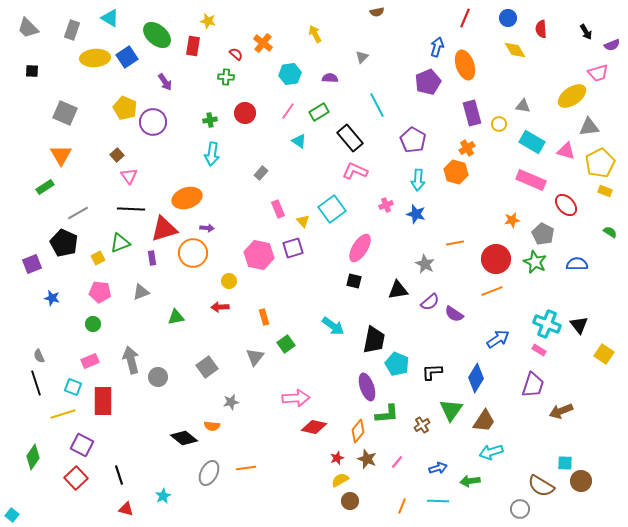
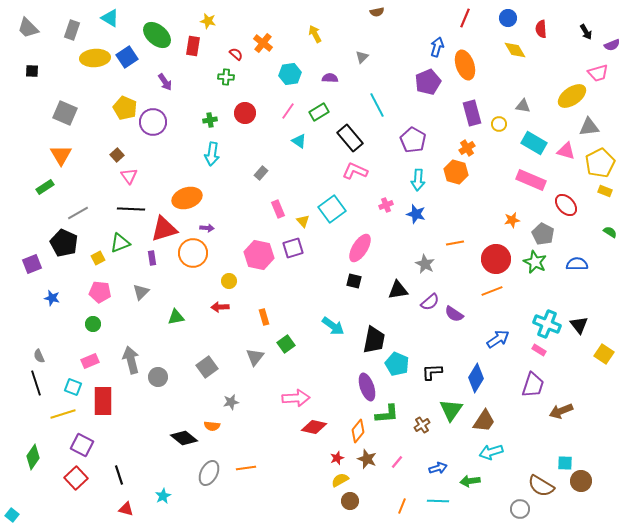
cyan rectangle at (532, 142): moved 2 px right, 1 px down
gray triangle at (141, 292): rotated 24 degrees counterclockwise
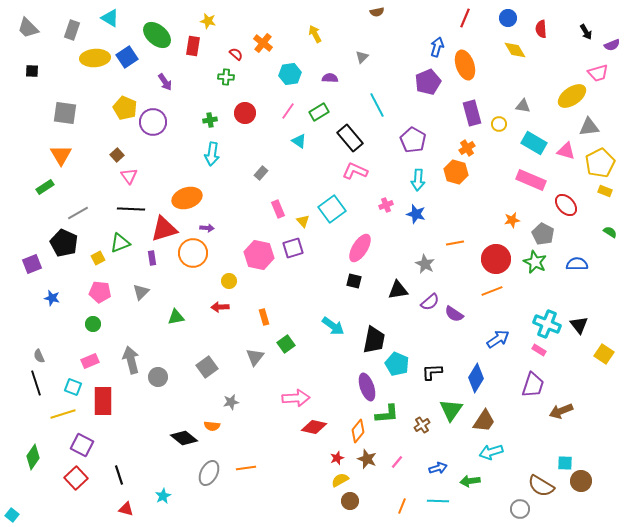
gray square at (65, 113): rotated 15 degrees counterclockwise
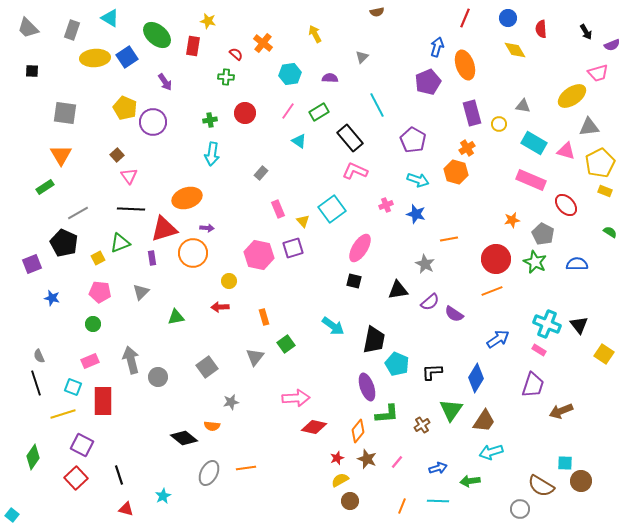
cyan arrow at (418, 180): rotated 75 degrees counterclockwise
orange line at (455, 243): moved 6 px left, 4 px up
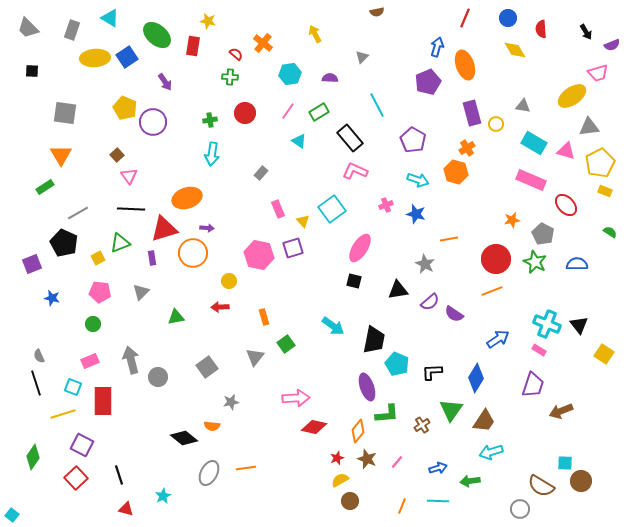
green cross at (226, 77): moved 4 px right
yellow circle at (499, 124): moved 3 px left
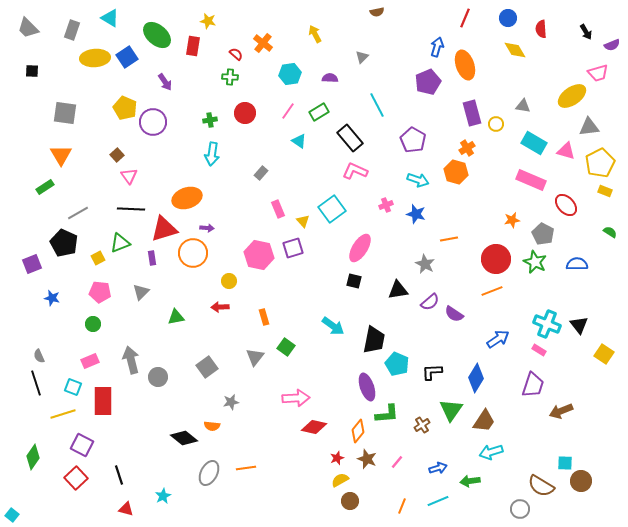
green square at (286, 344): moved 3 px down; rotated 18 degrees counterclockwise
cyan line at (438, 501): rotated 25 degrees counterclockwise
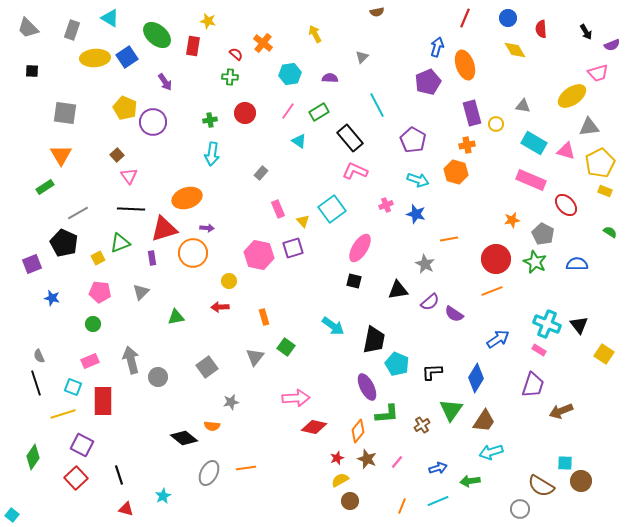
orange cross at (467, 148): moved 3 px up; rotated 21 degrees clockwise
purple ellipse at (367, 387): rotated 8 degrees counterclockwise
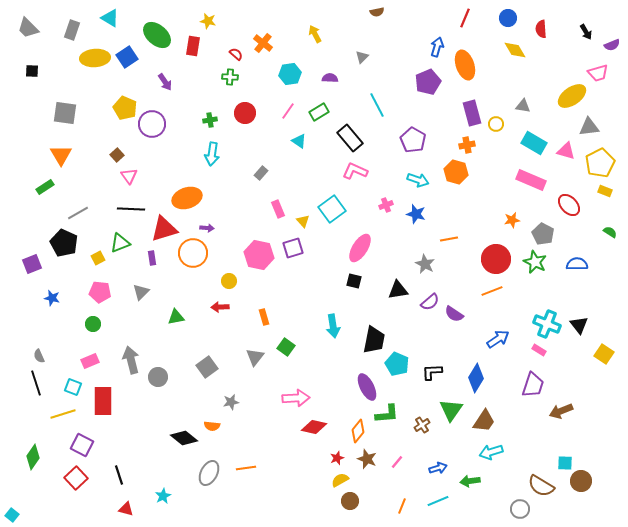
purple circle at (153, 122): moved 1 px left, 2 px down
red ellipse at (566, 205): moved 3 px right
cyan arrow at (333, 326): rotated 45 degrees clockwise
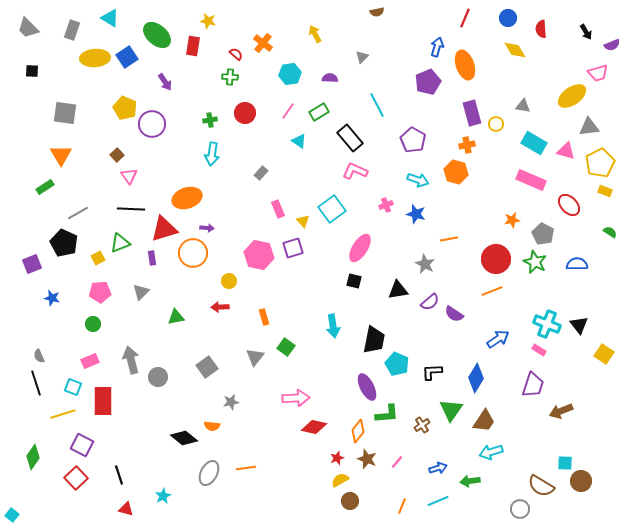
pink pentagon at (100, 292): rotated 10 degrees counterclockwise
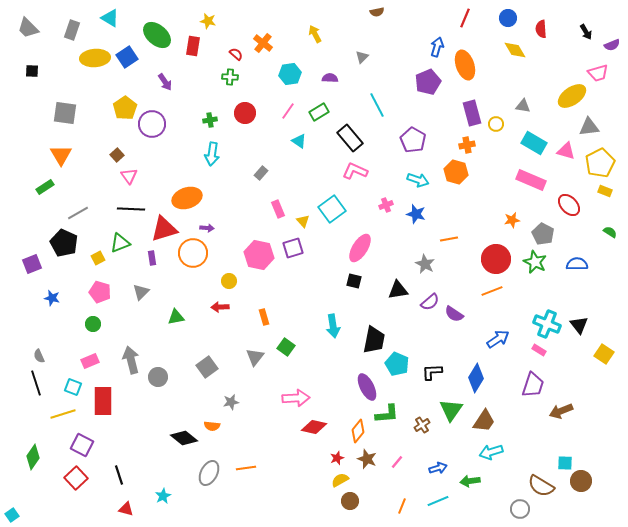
yellow pentagon at (125, 108): rotated 15 degrees clockwise
pink pentagon at (100, 292): rotated 20 degrees clockwise
cyan square at (12, 515): rotated 16 degrees clockwise
